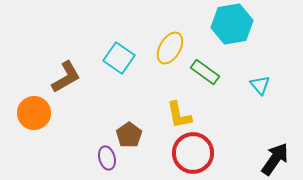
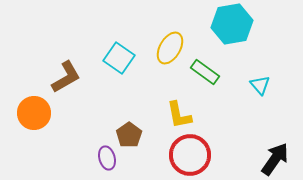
red circle: moved 3 px left, 2 px down
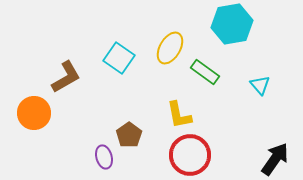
purple ellipse: moved 3 px left, 1 px up
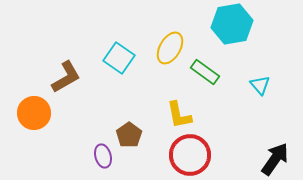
purple ellipse: moved 1 px left, 1 px up
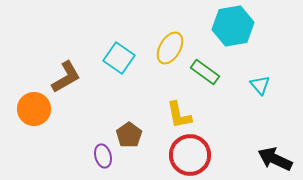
cyan hexagon: moved 1 px right, 2 px down
orange circle: moved 4 px up
black arrow: rotated 100 degrees counterclockwise
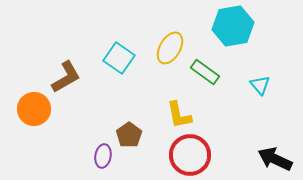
purple ellipse: rotated 25 degrees clockwise
